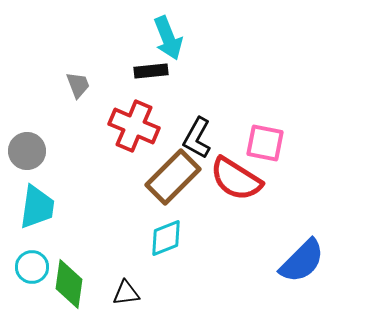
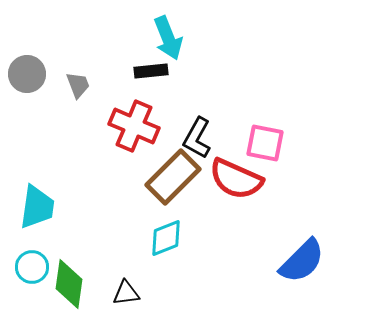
gray circle: moved 77 px up
red semicircle: rotated 8 degrees counterclockwise
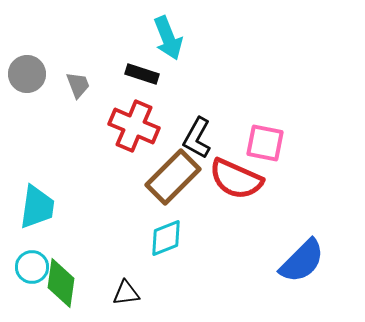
black rectangle: moved 9 px left, 3 px down; rotated 24 degrees clockwise
green diamond: moved 8 px left, 1 px up
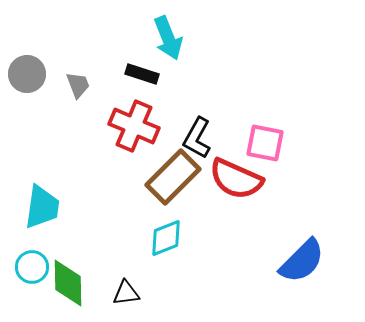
cyan trapezoid: moved 5 px right
green diamond: moved 7 px right; rotated 9 degrees counterclockwise
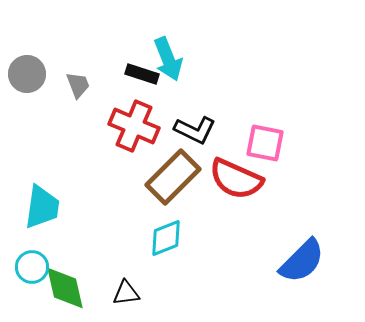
cyan arrow: moved 21 px down
black L-shape: moved 2 px left, 8 px up; rotated 93 degrees counterclockwise
green diamond: moved 3 px left, 5 px down; rotated 12 degrees counterclockwise
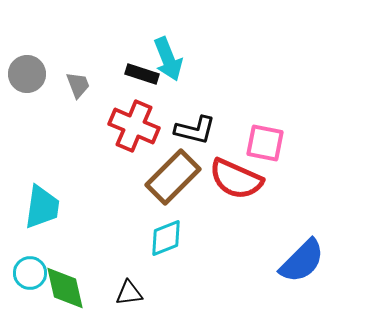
black L-shape: rotated 12 degrees counterclockwise
cyan circle: moved 2 px left, 6 px down
black triangle: moved 3 px right
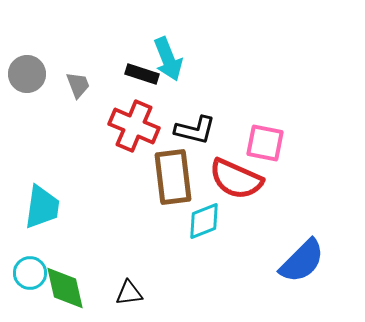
brown rectangle: rotated 52 degrees counterclockwise
cyan diamond: moved 38 px right, 17 px up
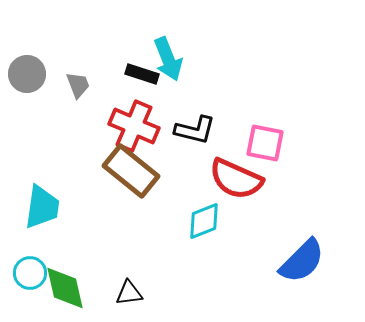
brown rectangle: moved 42 px left, 6 px up; rotated 44 degrees counterclockwise
